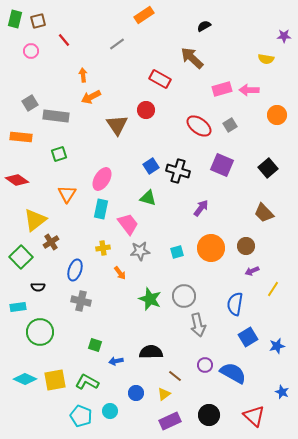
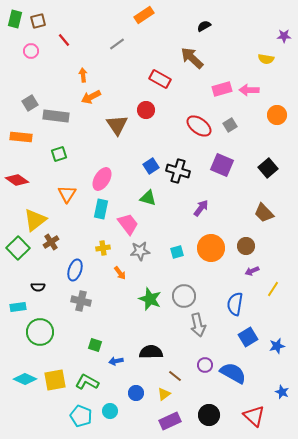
green square at (21, 257): moved 3 px left, 9 px up
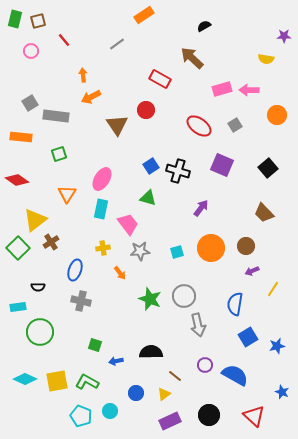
gray square at (230, 125): moved 5 px right
blue semicircle at (233, 373): moved 2 px right, 2 px down
yellow square at (55, 380): moved 2 px right, 1 px down
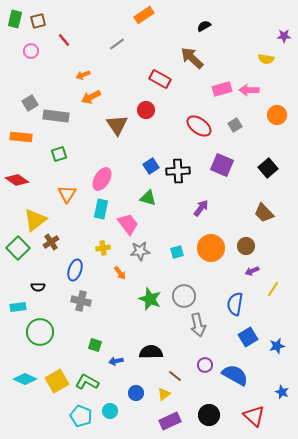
orange arrow at (83, 75): rotated 104 degrees counterclockwise
black cross at (178, 171): rotated 20 degrees counterclockwise
yellow square at (57, 381): rotated 20 degrees counterclockwise
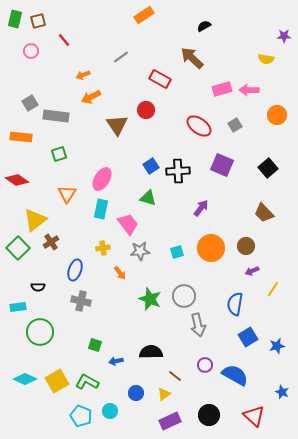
gray line at (117, 44): moved 4 px right, 13 px down
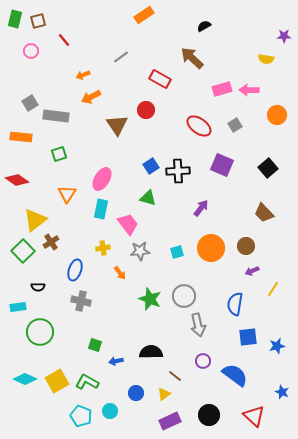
green square at (18, 248): moved 5 px right, 3 px down
blue square at (248, 337): rotated 24 degrees clockwise
purple circle at (205, 365): moved 2 px left, 4 px up
blue semicircle at (235, 375): rotated 8 degrees clockwise
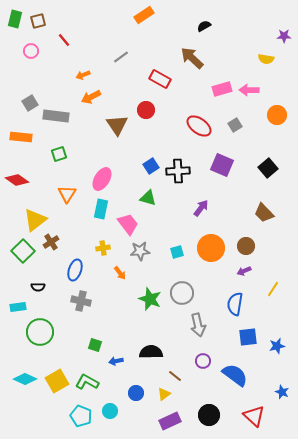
purple arrow at (252, 271): moved 8 px left
gray circle at (184, 296): moved 2 px left, 3 px up
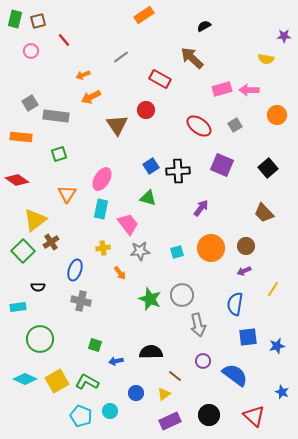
gray circle at (182, 293): moved 2 px down
green circle at (40, 332): moved 7 px down
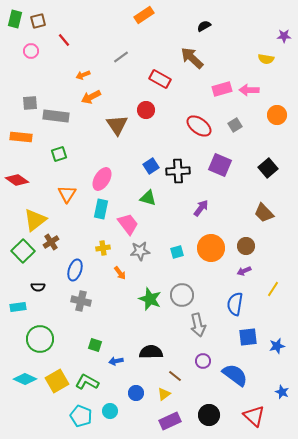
gray square at (30, 103): rotated 28 degrees clockwise
purple square at (222, 165): moved 2 px left
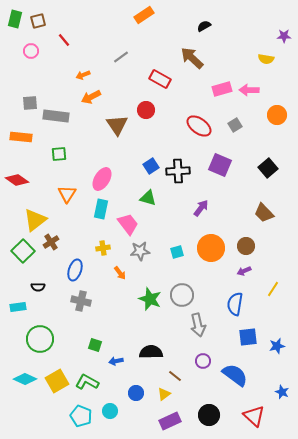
green square at (59, 154): rotated 14 degrees clockwise
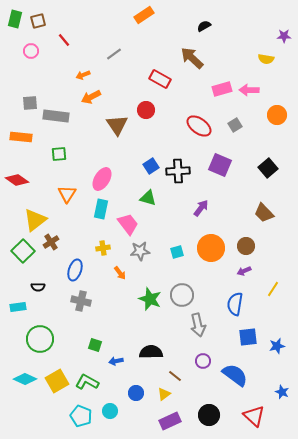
gray line at (121, 57): moved 7 px left, 3 px up
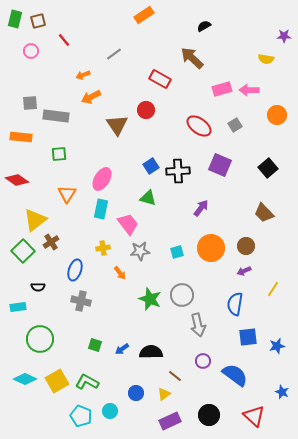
blue arrow at (116, 361): moved 6 px right, 12 px up; rotated 24 degrees counterclockwise
